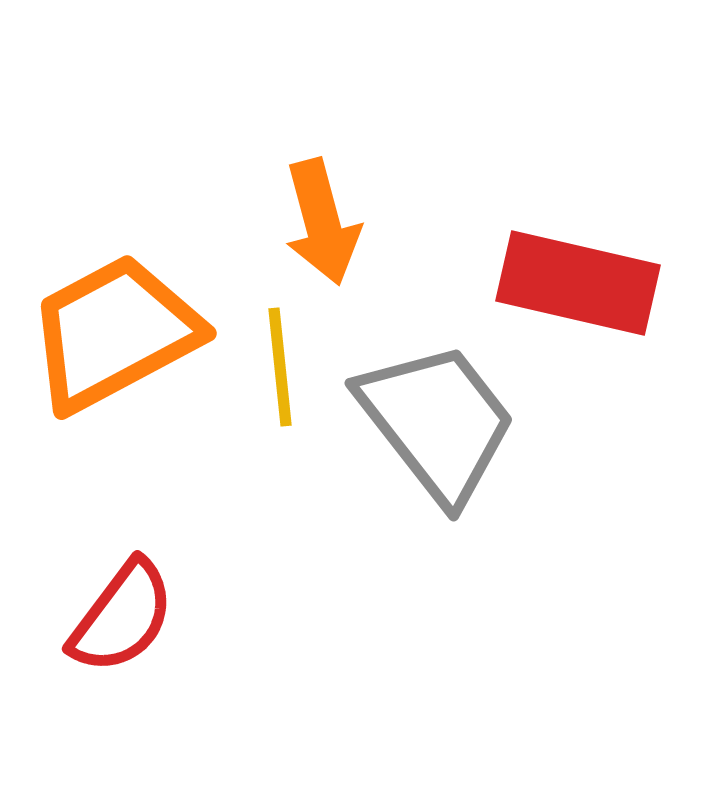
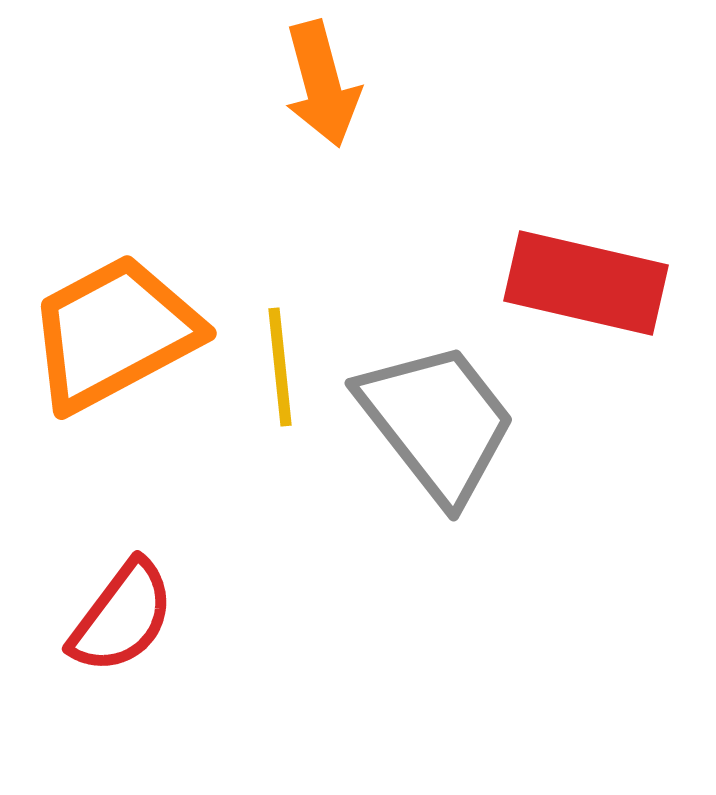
orange arrow: moved 138 px up
red rectangle: moved 8 px right
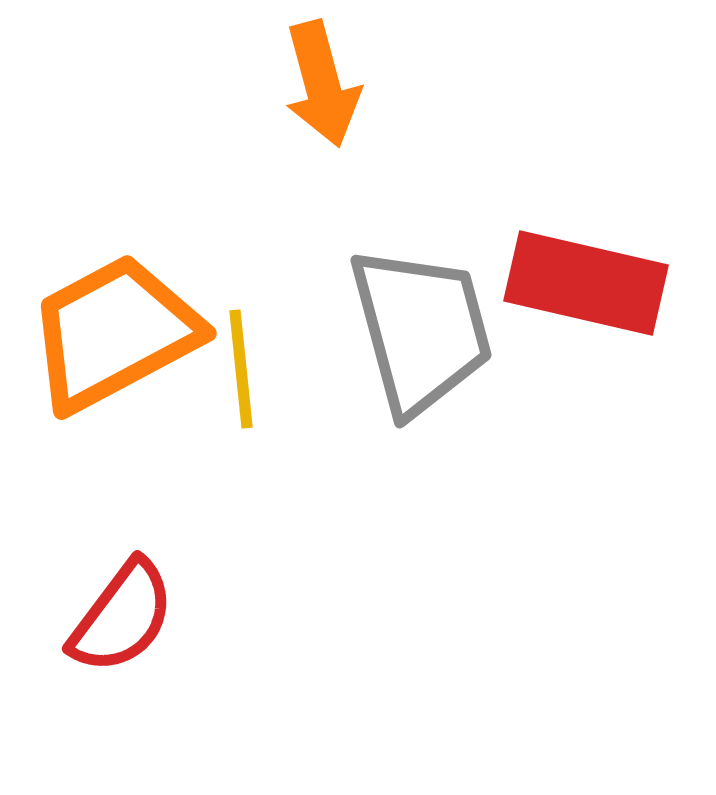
yellow line: moved 39 px left, 2 px down
gray trapezoid: moved 16 px left, 92 px up; rotated 23 degrees clockwise
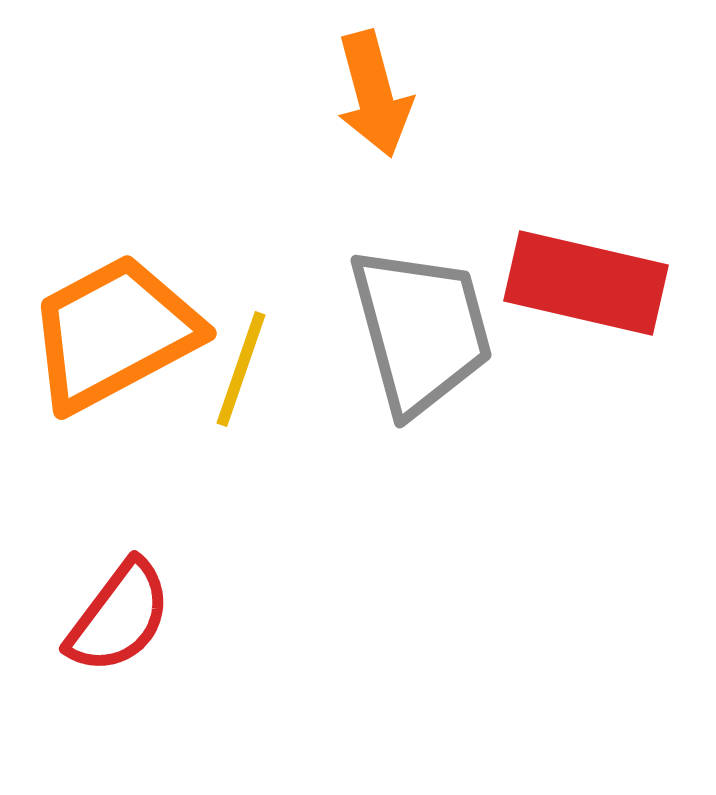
orange arrow: moved 52 px right, 10 px down
yellow line: rotated 25 degrees clockwise
red semicircle: moved 3 px left
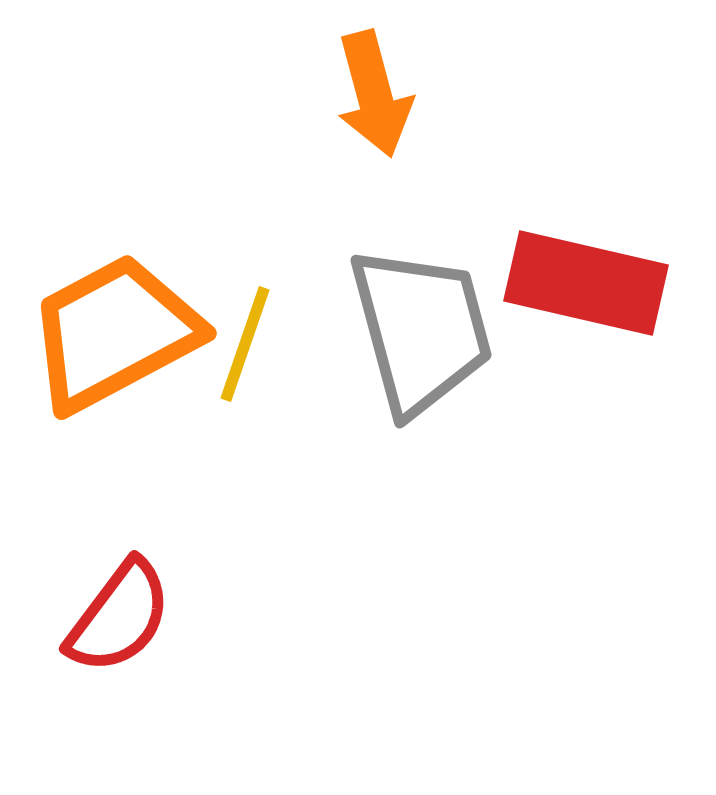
yellow line: moved 4 px right, 25 px up
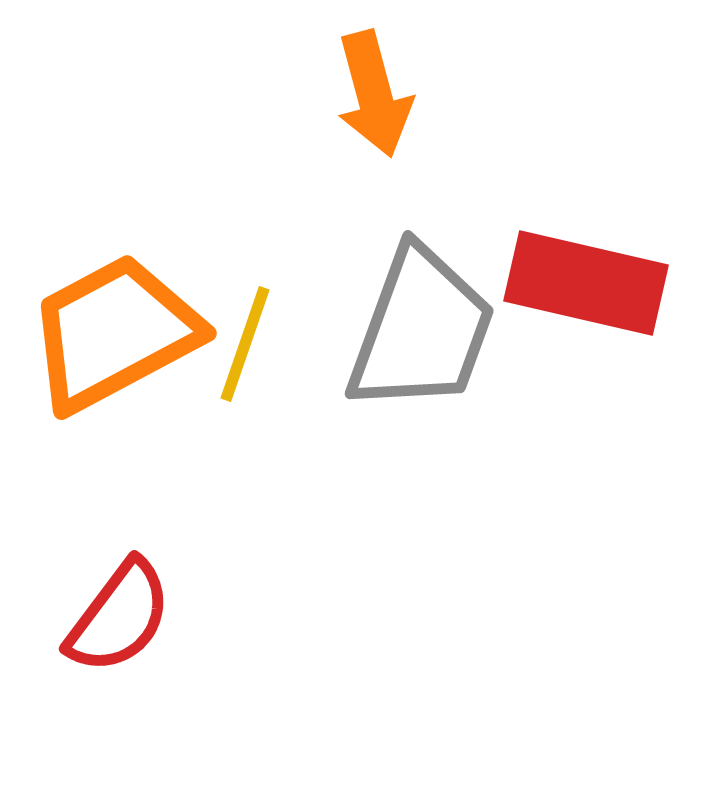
gray trapezoid: rotated 35 degrees clockwise
